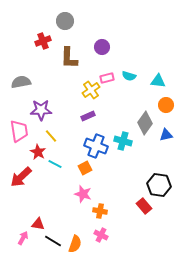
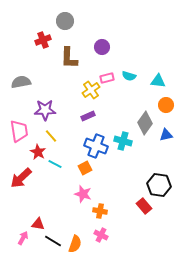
red cross: moved 1 px up
purple star: moved 4 px right
red arrow: moved 1 px down
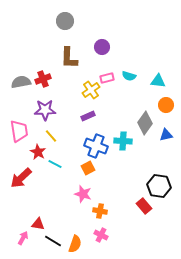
red cross: moved 39 px down
cyan cross: rotated 12 degrees counterclockwise
orange square: moved 3 px right
black hexagon: moved 1 px down
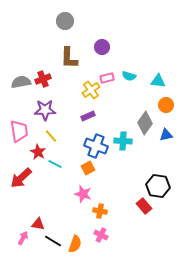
black hexagon: moved 1 px left
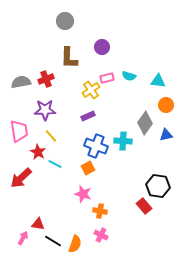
red cross: moved 3 px right
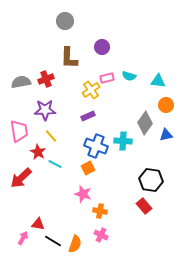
black hexagon: moved 7 px left, 6 px up
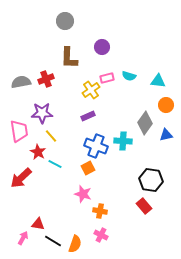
purple star: moved 3 px left, 3 px down
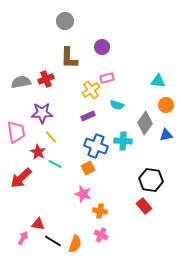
cyan semicircle: moved 12 px left, 29 px down
pink trapezoid: moved 3 px left, 1 px down
yellow line: moved 1 px down
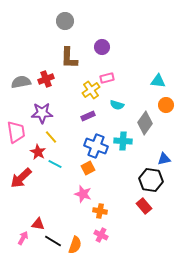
blue triangle: moved 2 px left, 24 px down
orange semicircle: moved 1 px down
